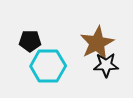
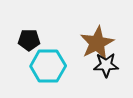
black pentagon: moved 1 px left, 1 px up
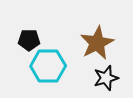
black star: moved 13 px down; rotated 15 degrees counterclockwise
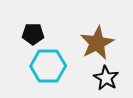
black pentagon: moved 4 px right, 6 px up
black star: rotated 25 degrees counterclockwise
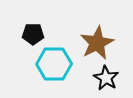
cyan hexagon: moved 6 px right, 2 px up
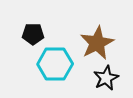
cyan hexagon: moved 1 px right
black star: rotated 15 degrees clockwise
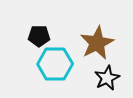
black pentagon: moved 6 px right, 2 px down
black star: moved 1 px right
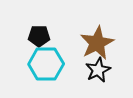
cyan hexagon: moved 9 px left
black star: moved 9 px left, 8 px up
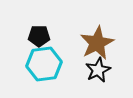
cyan hexagon: moved 2 px left; rotated 8 degrees counterclockwise
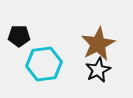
black pentagon: moved 20 px left
brown star: moved 1 px right, 1 px down
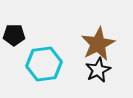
black pentagon: moved 5 px left, 1 px up
